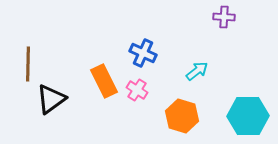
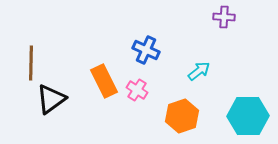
blue cross: moved 3 px right, 3 px up
brown line: moved 3 px right, 1 px up
cyan arrow: moved 2 px right
orange hexagon: rotated 24 degrees clockwise
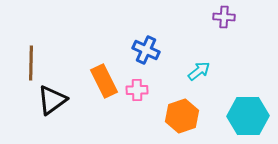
pink cross: rotated 35 degrees counterclockwise
black triangle: moved 1 px right, 1 px down
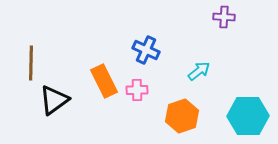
black triangle: moved 2 px right
